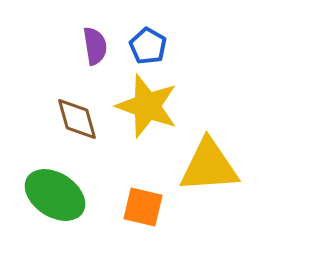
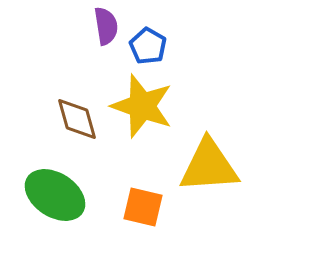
purple semicircle: moved 11 px right, 20 px up
yellow star: moved 5 px left
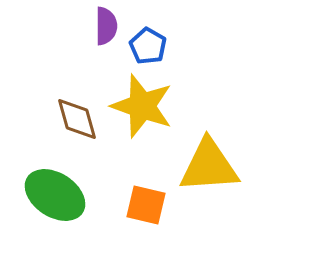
purple semicircle: rotated 9 degrees clockwise
orange square: moved 3 px right, 2 px up
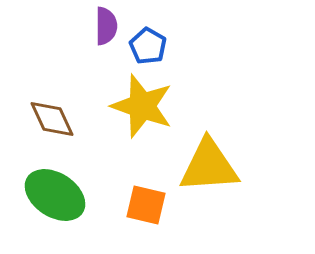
brown diamond: moved 25 px left; rotated 9 degrees counterclockwise
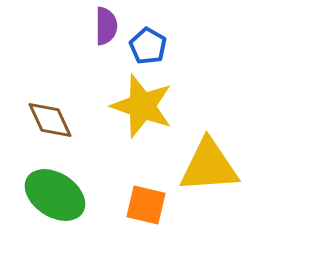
brown diamond: moved 2 px left, 1 px down
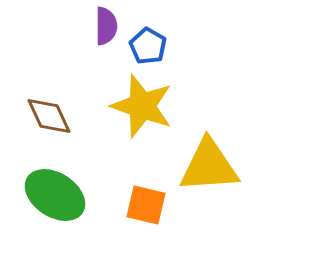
brown diamond: moved 1 px left, 4 px up
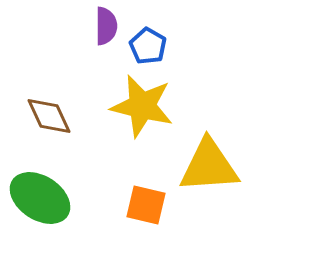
yellow star: rotated 6 degrees counterclockwise
green ellipse: moved 15 px left, 3 px down
